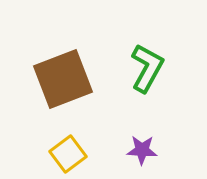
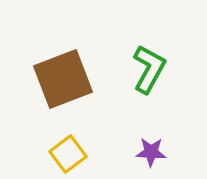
green L-shape: moved 2 px right, 1 px down
purple star: moved 9 px right, 2 px down
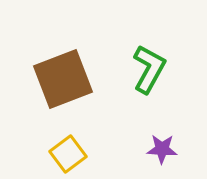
purple star: moved 11 px right, 3 px up
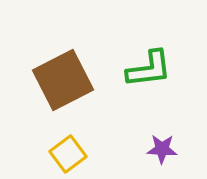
green L-shape: rotated 54 degrees clockwise
brown square: moved 1 px down; rotated 6 degrees counterclockwise
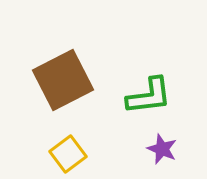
green L-shape: moved 27 px down
purple star: rotated 20 degrees clockwise
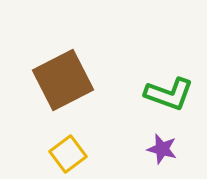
green L-shape: moved 20 px right, 2 px up; rotated 27 degrees clockwise
purple star: rotated 8 degrees counterclockwise
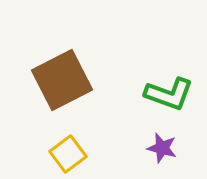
brown square: moved 1 px left
purple star: moved 1 px up
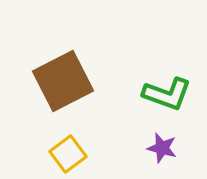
brown square: moved 1 px right, 1 px down
green L-shape: moved 2 px left
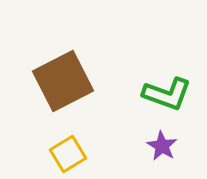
purple star: moved 2 px up; rotated 16 degrees clockwise
yellow square: rotated 6 degrees clockwise
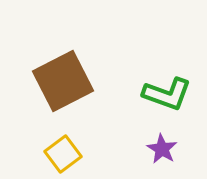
purple star: moved 3 px down
yellow square: moved 5 px left; rotated 6 degrees counterclockwise
